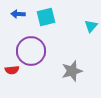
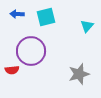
blue arrow: moved 1 px left
cyan triangle: moved 4 px left
gray star: moved 7 px right, 3 px down
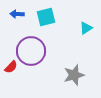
cyan triangle: moved 1 px left, 2 px down; rotated 16 degrees clockwise
red semicircle: moved 1 px left, 3 px up; rotated 40 degrees counterclockwise
gray star: moved 5 px left, 1 px down
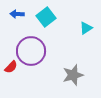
cyan square: rotated 24 degrees counterclockwise
gray star: moved 1 px left
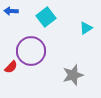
blue arrow: moved 6 px left, 3 px up
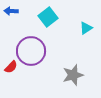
cyan square: moved 2 px right
